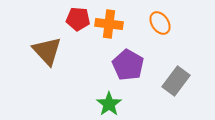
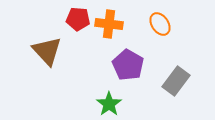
orange ellipse: moved 1 px down
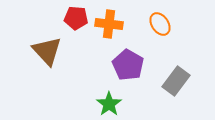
red pentagon: moved 2 px left, 1 px up
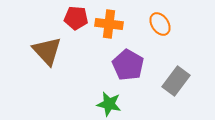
green star: rotated 25 degrees counterclockwise
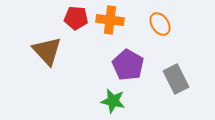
orange cross: moved 1 px right, 4 px up
gray rectangle: moved 2 px up; rotated 64 degrees counterclockwise
green star: moved 4 px right, 3 px up
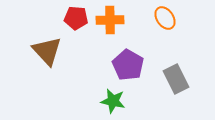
orange cross: rotated 8 degrees counterclockwise
orange ellipse: moved 5 px right, 6 px up
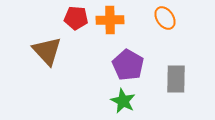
gray rectangle: rotated 28 degrees clockwise
green star: moved 10 px right; rotated 15 degrees clockwise
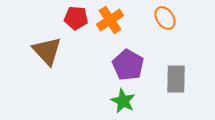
orange cross: rotated 32 degrees counterclockwise
